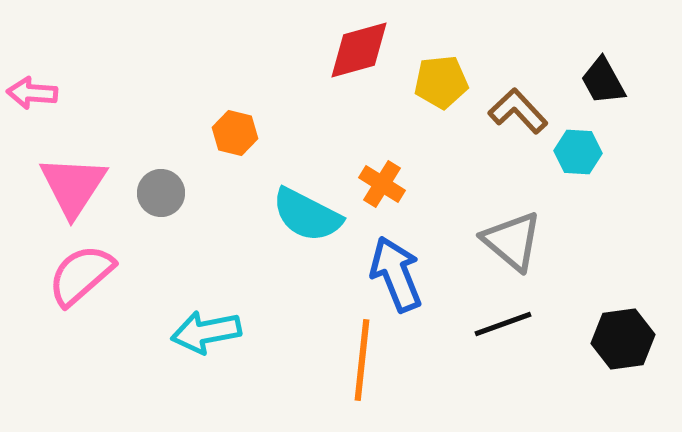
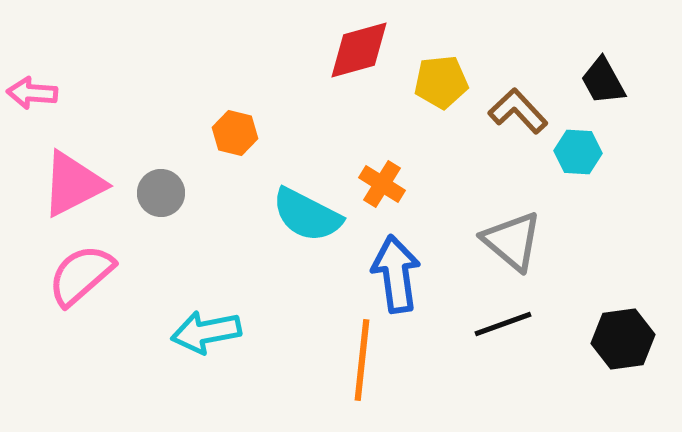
pink triangle: moved 2 px up; rotated 30 degrees clockwise
blue arrow: rotated 14 degrees clockwise
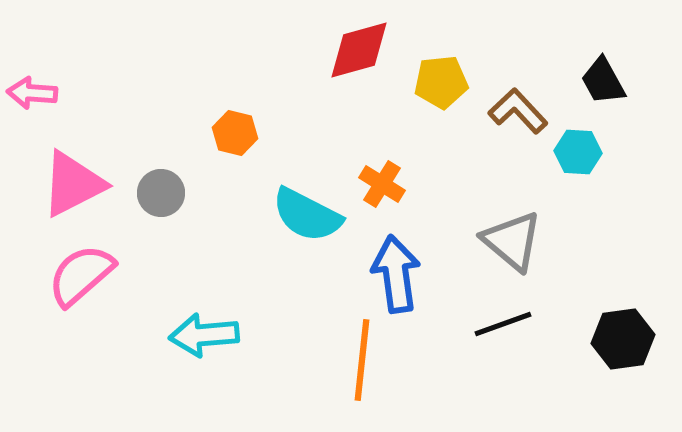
cyan arrow: moved 2 px left, 3 px down; rotated 6 degrees clockwise
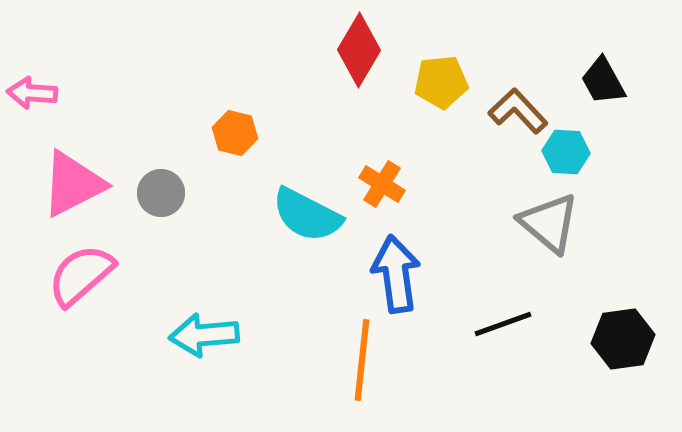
red diamond: rotated 44 degrees counterclockwise
cyan hexagon: moved 12 px left
gray triangle: moved 37 px right, 18 px up
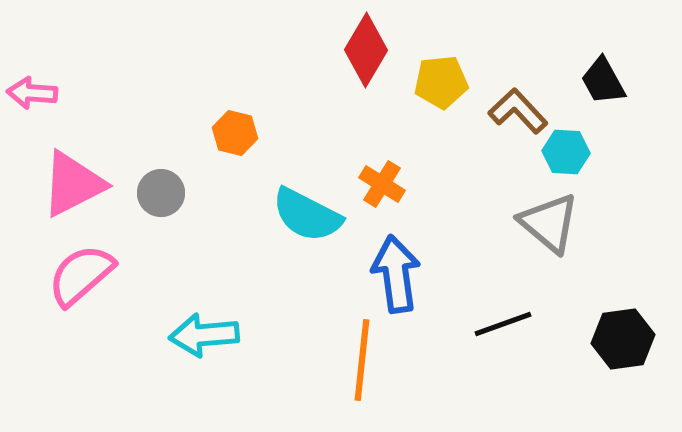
red diamond: moved 7 px right
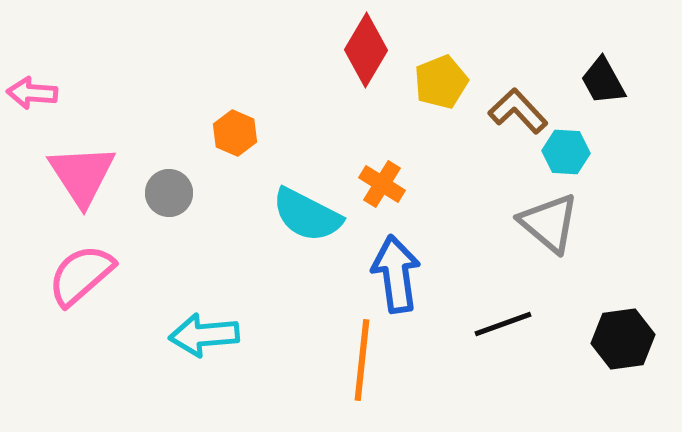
yellow pentagon: rotated 16 degrees counterclockwise
orange hexagon: rotated 9 degrees clockwise
pink triangle: moved 9 px right, 9 px up; rotated 36 degrees counterclockwise
gray circle: moved 8 px right
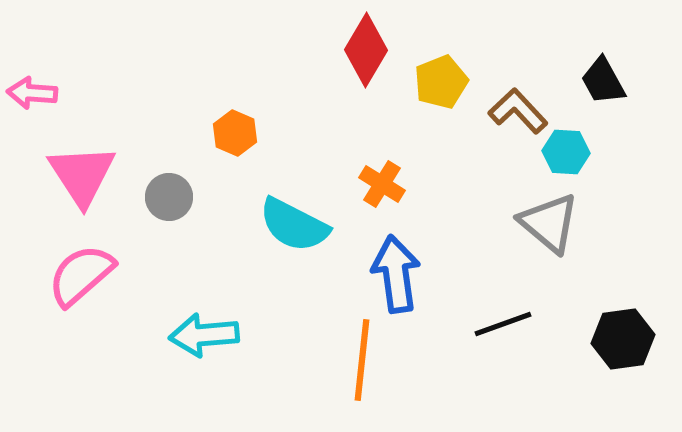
gray circle: moved 4 px down
cyan semicircle: moved 13 px left, 10 px down
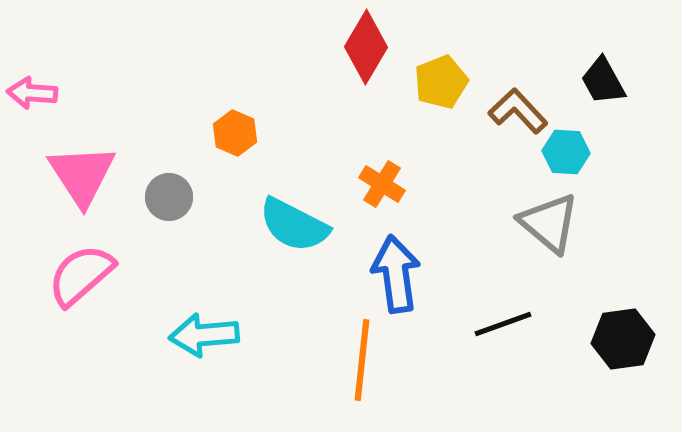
red diamond: moved 3 px up
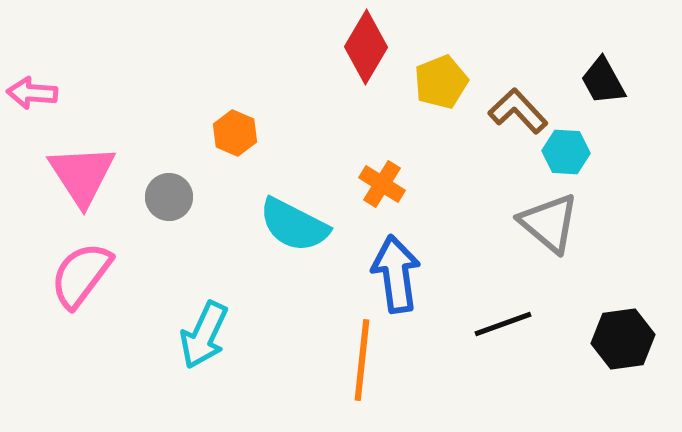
pink semicircle: rotated 12 degrees counterclockwise
cyan arrow: rotated 60 degrees counterclockwise
